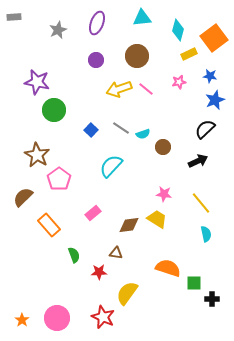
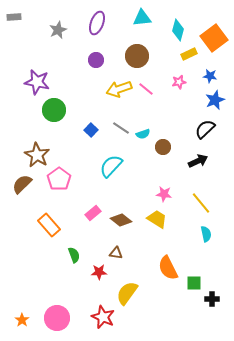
brown semicircle at (23, 197): moved 1 px left, 13 px up
brown diamond at (129, 225): moved 8 px left, 5 px up; rotated 45 degrees clockwise
orange semicircle at (168, 268): rotated 135 degrees counterclockwise
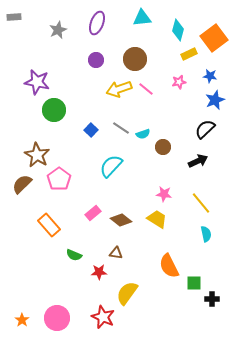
brown circle at (137, 56): moved 2 px left, 3 px down
green semicircle at (74, 255): rotated 133 degrees clockwise
orange semicircle at (168, 268): moved 1 px right, 2 px up
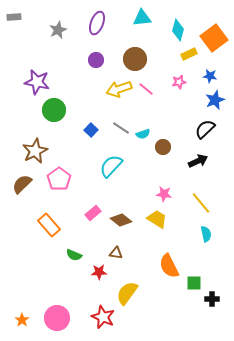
brown star at (37, 155): moved 2 px left, 4 px up; rotated 15 degrees clockwise
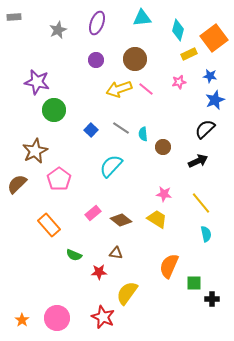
cyan semicircle at (143, 134): rotated 104 degrees clockwise
brown semicircle at (22, 184): moved 5 px left
orange semicircle at (169, 266): rotated 50 degrees clockwise
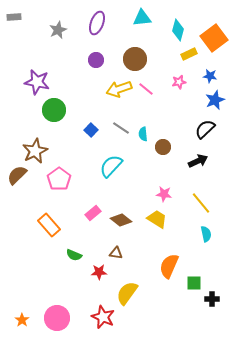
brown semicircle at (17, 184): moved 9 px up
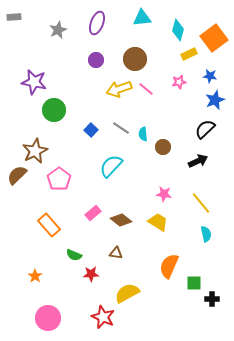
purple star at (37, 82): moved 3 px left
yellow trapezoid at (157, 219): moved 1 px right, 3 px down
red star at (99, 272): moved 8 px left, 2 px down
yellow semicircle at (127, 293): rotated 25 degrees clockwise
pink circle at (57, 318): moved 9 px left
orange star at (22, 320): moved 13 px right, 44 px up
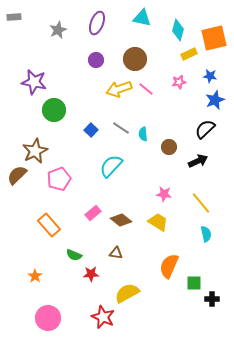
cyan triangle at (142, 18): rotated 18 degrees clockwise
orange square at (214, 38): rotated 24 degrees clockwise
brown circle at (163, 147): moved 6 px right
pink pentagon at (59, 179): rotated 15 degrees clockwise
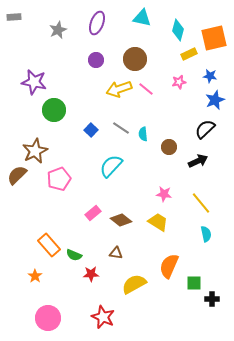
orange rectangle at (49, 225): moved 20 px down
yellow semicircle at (127, 293): moved 7 px right, 9 px up
